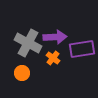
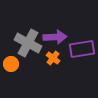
orange circle: moved 11 px left, 9 px up
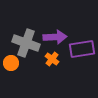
gray cross: moved 2 px left; rotated 8 degrees counterclockwise
orange cross: moved 1 px left, 1 px down
orange circle: moved 1 px up
